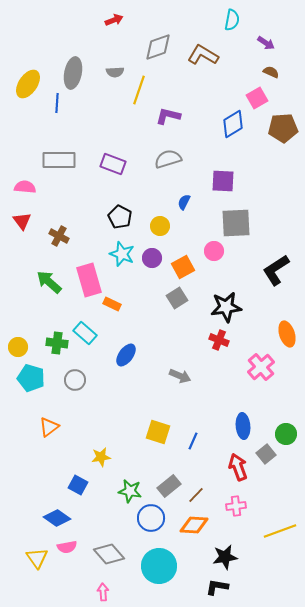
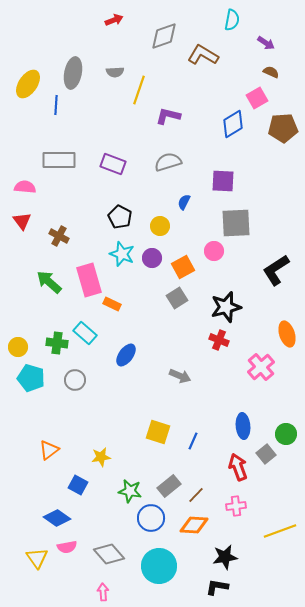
gray diamond at (158, 47): moved 6 px right, 11 px up
blue line at (57, 103): moved 1 px left, 2 px down
gray semicircle at (168, 159): moved 3 px down
black star at (226, 307): rotated 8 degrees counterclockwise
orange triangle at (49, 427): moved 23 px down
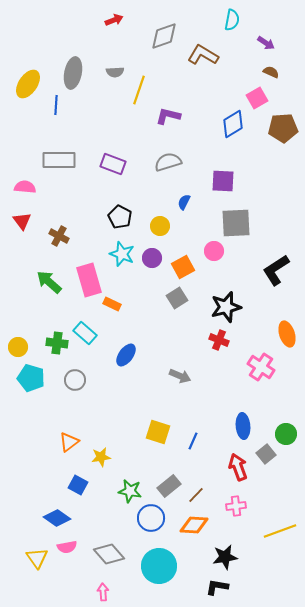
pink cross at (261, 367): rotated 16 degrees counterclockwise
orange triangle at (49, 450): moved 20 px right, 8 px up
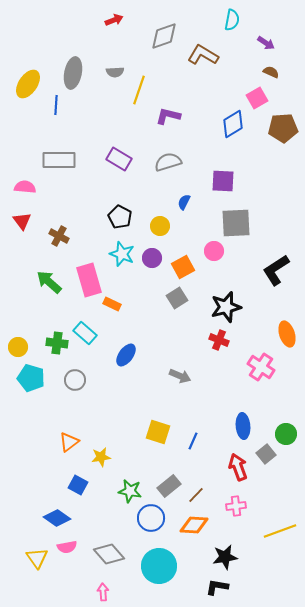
purple rectangle at (113, 164): moved 6 px right, 5 px up; rotated 10 degrees clockwise
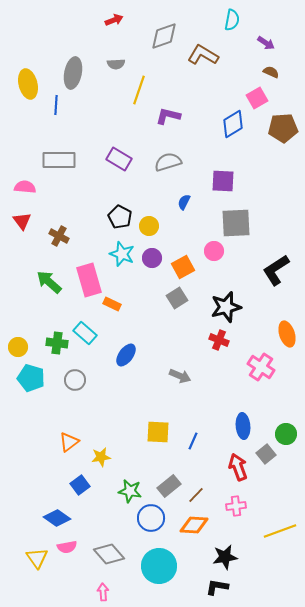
gray semicircle at (115, 72): moved 1 px right, 8 px up
yellow ellipse at (28, 84): rotated 48 degrees counterclockwise
yellow circle at (160, 226): moved 11 px left
yellow square at (158, 432): rotated 15 degrees counterclockwise
blue square at (78, 485): moved 2 px right; rotated 24 degrees clockwise
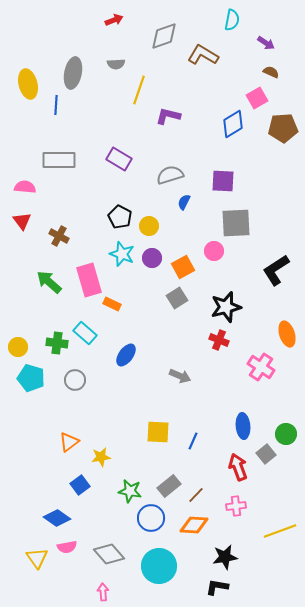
gray semicircle at (168, 162): moved 2 px right, 13 px down
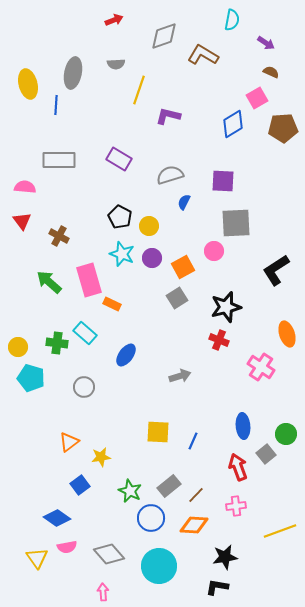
gray arrow at (180, 376): rotated 40 degrees counterclockwise
gray circle at (75, 380): moved 9 px right, 7 px down
green star at (130, 491): rotated 15 degrees clockwise
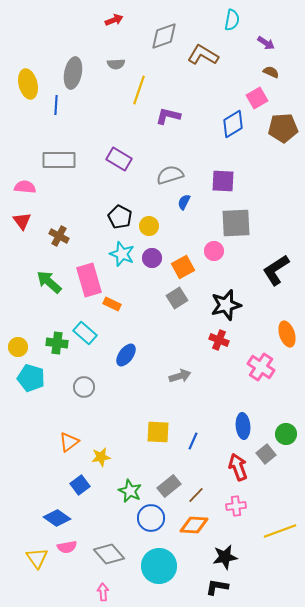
black star at (226, 307): moved 2 px up
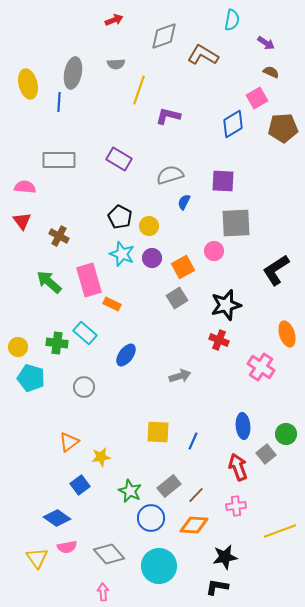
blue line at (56, 105): moved 3 px right, 3 px up
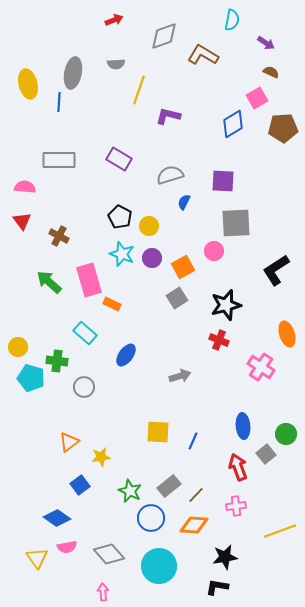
green cross at (57, 343): moved 18 px down
